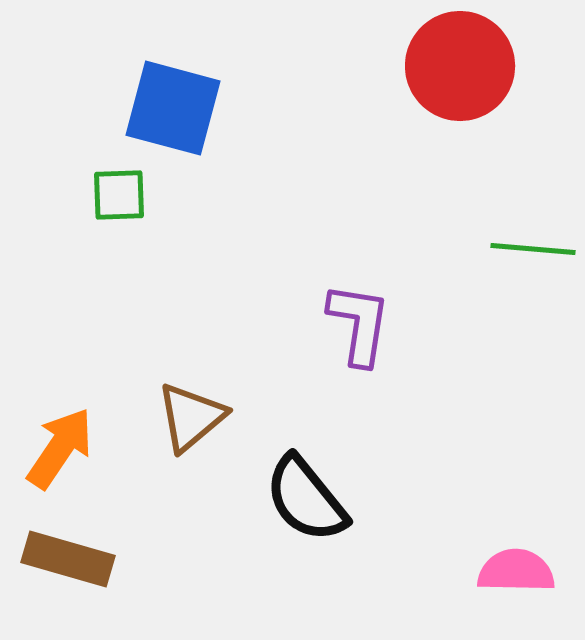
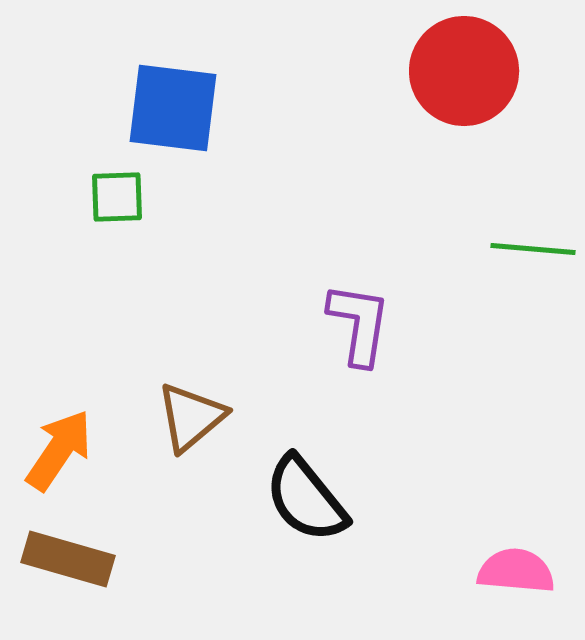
red circle: moved 4 px right, 5 px down
blue square: rotated 8 degrees counterclockwise
green square: moved 2 px left, 2 px down
orange arrow: moved 1 px left, 2 px down
pink semicircle: rotated 4 degrees clockwise
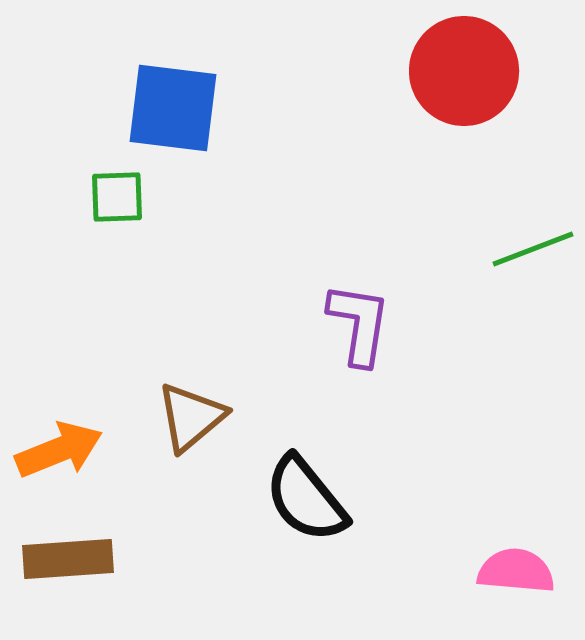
green line: rotated 26 degrees counterclockwise
orange arrow: rotated 34 degrees clockwise
brown rectangle: rotated 20 degrees counterclockwise
